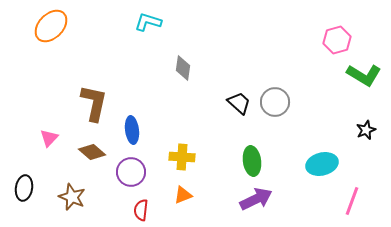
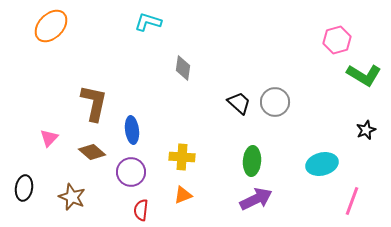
green ellipse: rotated 12 degrees clockwise
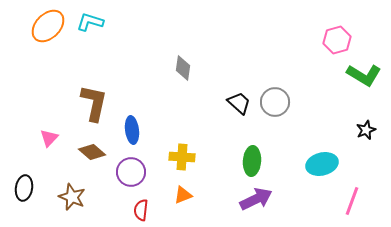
cyan L-shape: moved 58 px left
orange ellipse: moved 3 px left
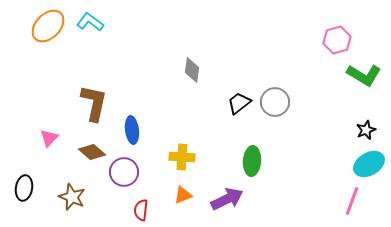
cyan L-shape: rotated 20 degrees clockwise
gray diamond: moved 9 px right, 2 px down
black trapezoid: rotated 80 degrees counterclockwise
cyan ellipse: moved 47 px right; rotated 16 degrees counterclockwise
purple circle: moved 7 px left
purple arrow: moved 29 px left
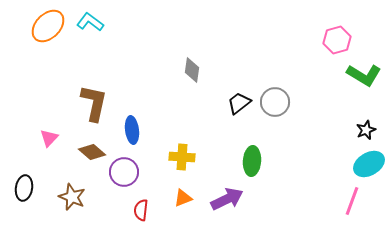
orange triangle: moved 3 px down
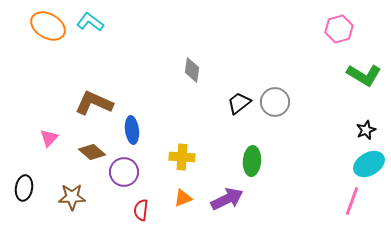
orange ellipse: rotated 76 degrees clockwise
pink hexagon: moved 2 px right, 11 px up
brown L-shape: rotated 78 degrees counterclockwise
brown star: rotated 24 degrees counterclockwise
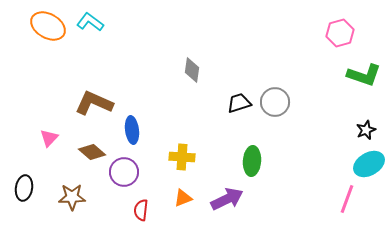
pink hexagon: moved 1 px right, 4 px down
green L-shape: rotated 12 degrees counterclockwise
black trapezoid: rotated 20 degrees clockwise
pink line: moved 5 px left, 2 px up
